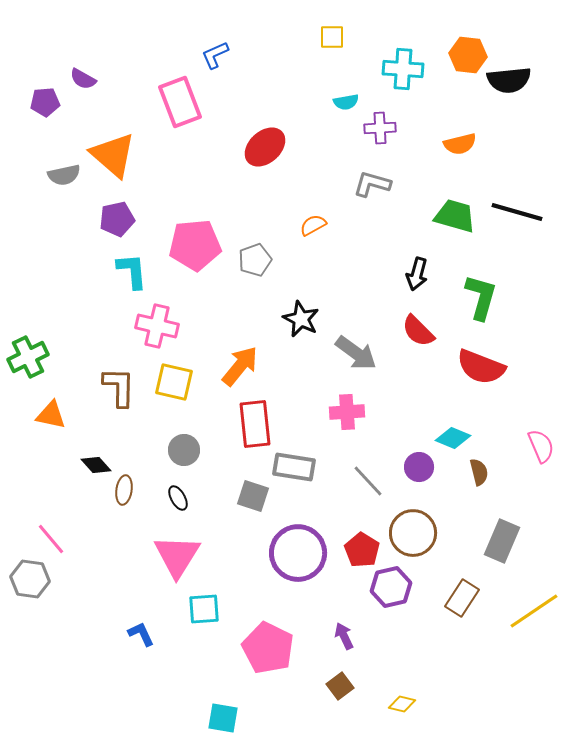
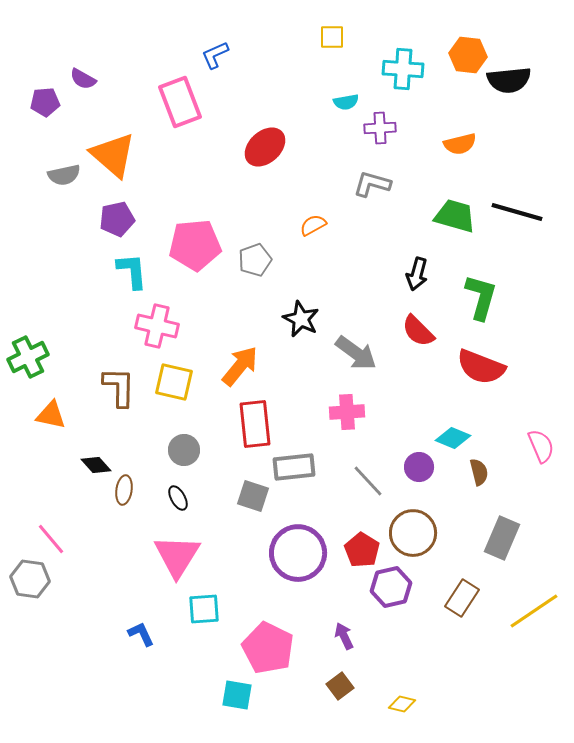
gray rectangle at (294, 467): rotated 15 degrees counterclockwise
gray rectangle at (502, 541): moved 3 px up
cyan square at (223, 718): moved 14 px right, 23 px up
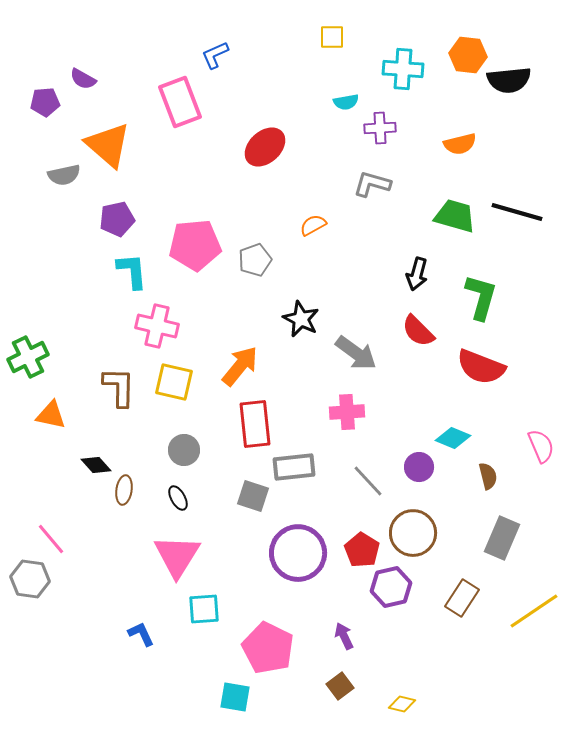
orange triangle at (113, 155): moved 5 px left, 10 px up
brown semicircle at (479, 472): moved 9 px right, 4 px down
cyan square at (237, 695): moved 2 px left, 2 px down
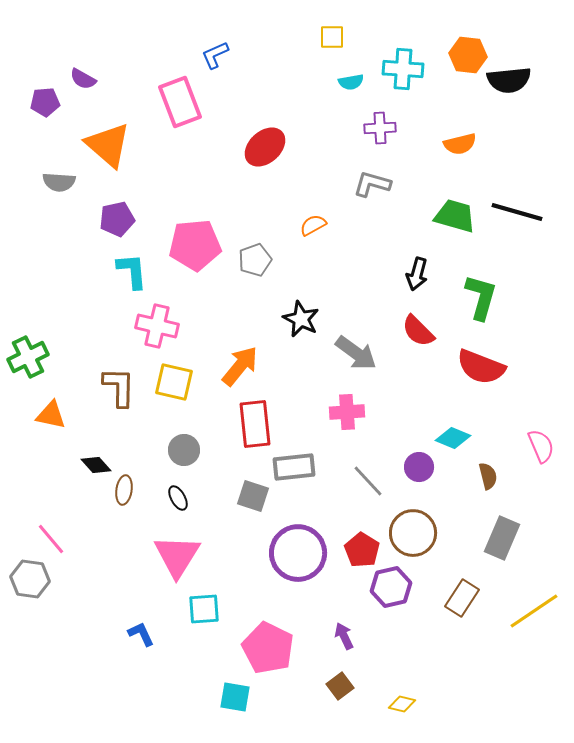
cyan semicircle at (346, 102): moved 5 px right, 20 px up
gray semicircle at (64, 175): moved 5 px left, 7 px down; rotated 16 degrees clockwise
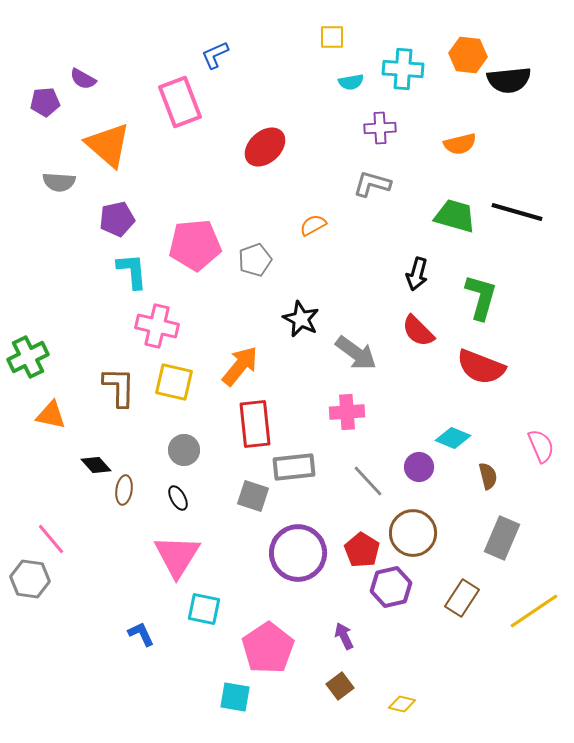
cyan square at (204, 609): rotated 16 degrees clockwise
pink pentagon at (268, 648): rotated 12 degrees clockwise
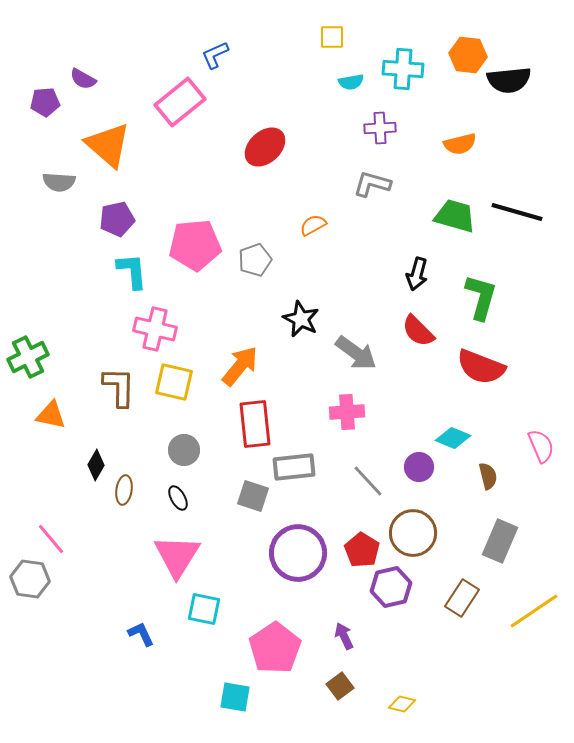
pink rectangle at (180, 102): rotated 72 degrees clockwise
pink cross at (157, 326): moved 2 px left, 3 px down
black diamond at (96, 465): rotated 72 degrees clockwise
gray rectangle at (502, 538): moved 2 px left, 3 px down
pink pentagon at (268, 648): moved 7 px right
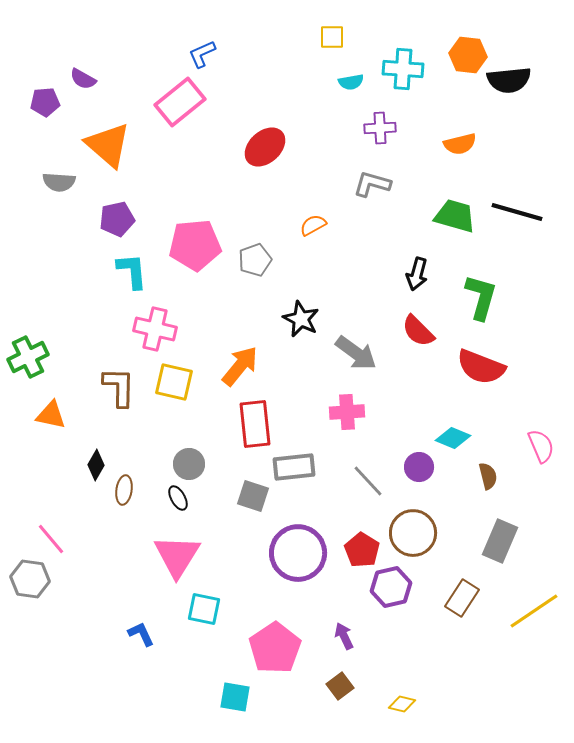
blue L-shape at (215, 55): moved 13 px left, 1 px up
gray circle at (184, 450): moved 5 px right, 14 px down
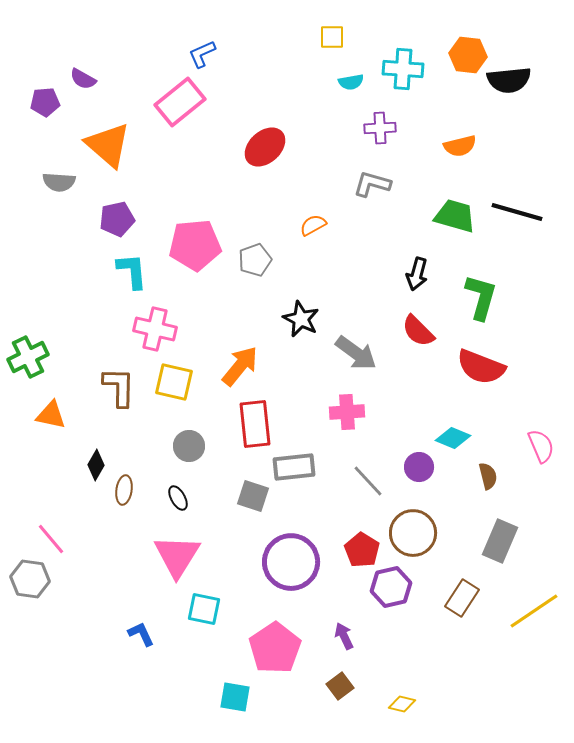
orange semicircle at (460, 144): moved 2 px down
gray circle at (189, 464): moved 18 px up
purple circle at (298, 553): moved 7 px left, 9 px down
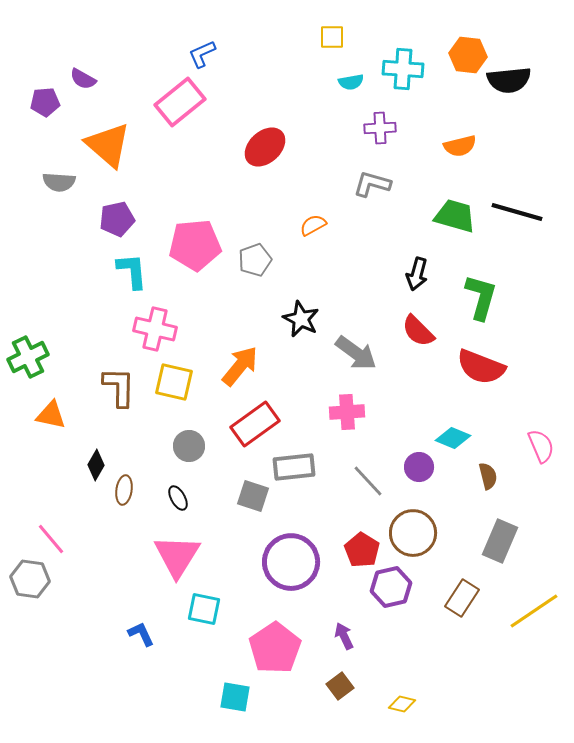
red rectangle at (255, 424): rotated 60 degrees clockwise
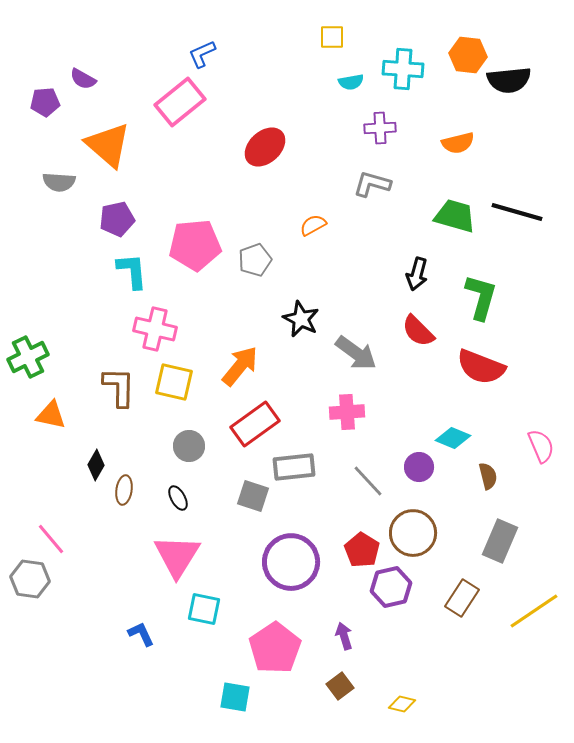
orange semicircle at (460, 146): moved 2 px left, 3 px up
purple arrow at (344, 636): rotated 8 degrees clockwise
